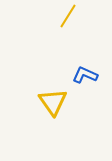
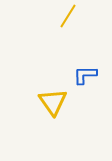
blue L-shape: rotated 25 degrees counterclockwise
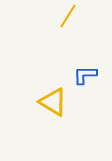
yellow triangle: rotated 24 degrees counterclockwise
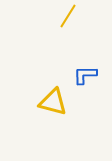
yellow triangle: rotated 16 degrees counterclockwise
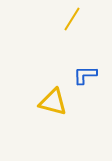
yellow line: moved 4 px right, 3 px down
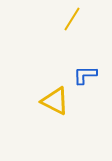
yellow triangle: moved 2 px right, 1 px up; rotated 12 degrees clockwise
